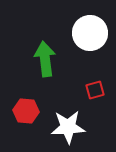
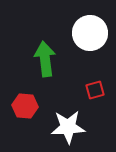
red hexagon: moved 1 px left, 5 px up
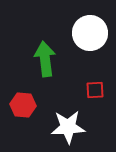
red square: rotated 12 degrees clockwise
red hexagon: moved 2 px left, 1 px up
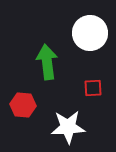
green arrow: moved 2 px right, 3 px down
red square: moved 2 px left, 2 px up
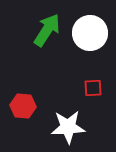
green arrow: moved 32 px up; rotated 40 degrees clockwise
red hexagon: moved 1 px down
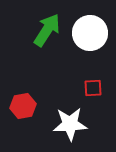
red hexagon: rotated 15 degrees counterclockwise
white star: moved 2 px right, 3 px up
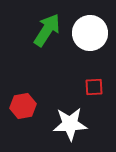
red square: moved 1 px right, 1 px up
